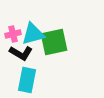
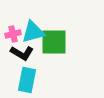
cyan triangle: moved 2 px up
green square: rotated 12 degrees clockwise
black L-shape: moved 1 px right
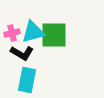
pink cross: moved 1 px left, 1 px up
green square: moved 7 px up
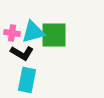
pink cross: rotated 21 degrees clockwise
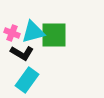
pink cross: rotated 14 degrees clockwise
cyan rectangle: rotated 25 degrees clockwise
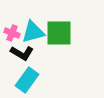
green square: moved 5 px right, 2 px up
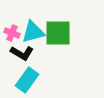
green square: moved 1 px left
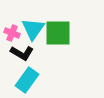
cyan triangle: moved 3 px up; rotated 40 degrees counterclockwise
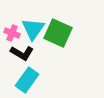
green square: rotated 24 degrees clockwise
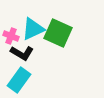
cyan triangle: rotated 30 degrees clockwise
pink cross: moved 1 px left, 3 px down
cyan rectangle: moved 8 px left
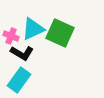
green square: moved 2 px right
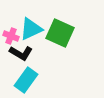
cyan triangle: moved 2 px left
black L-shape: moved 1 px left
cyan rectangle: moved 7 px right
